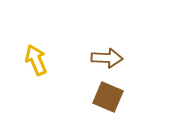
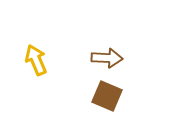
brown square: moved 1 px left, 1 px up
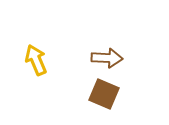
brown square: moved 3 px left, 2 px up
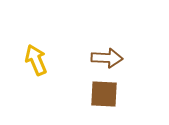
brown square: rotated 20 degrees counterclockwise
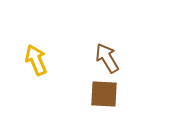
brown arrow: rotated 124 degrees counterclockwise
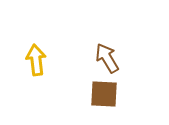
yellow arrow: rotated 16 degrees clockwise
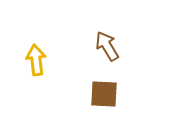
brown arrow: moved 12 px up
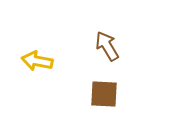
yellow arrow: moved 1 px right, 1 px down; rotated 72 degrees counterclockwise
